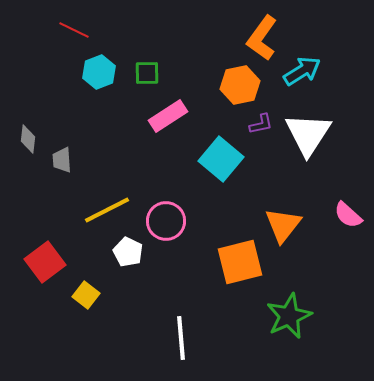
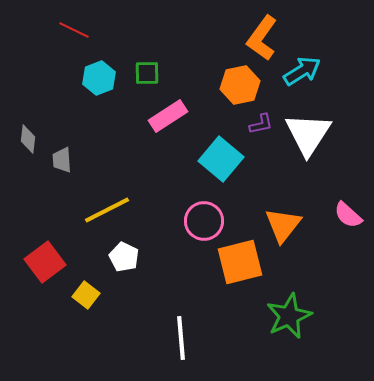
cyan hexagon: moved 6 px down
pink circle: moved 38 px right
white pentagon: moved 4 px left, 5 px down
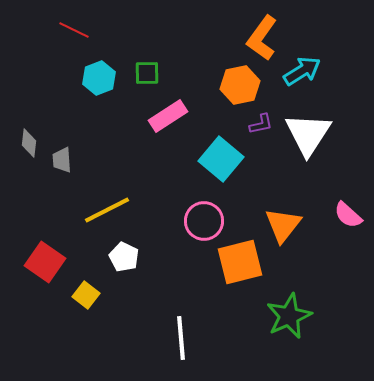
gray diamond: moved 1 px right, 4 px down
red square: rotated 18 degrees counterclockwise
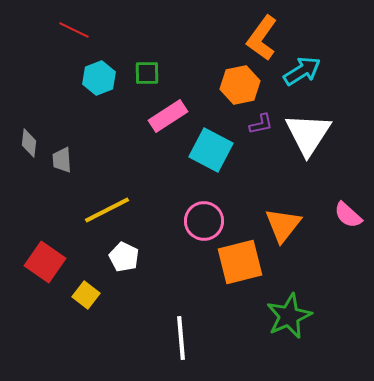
cyan square: moved 10 px left, 9 px up; rotated 12 degrees counterclockwise
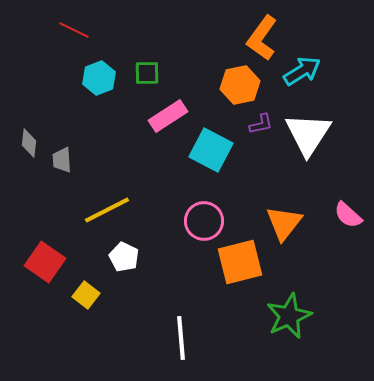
orange triangle: moved 1 px right, 2 px up
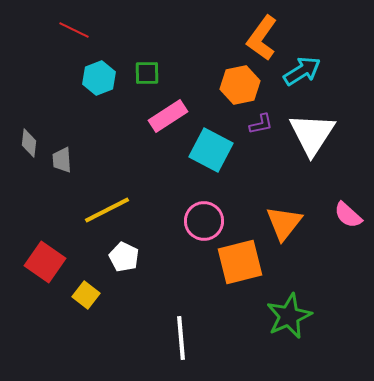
white triangle: moved 4 px right
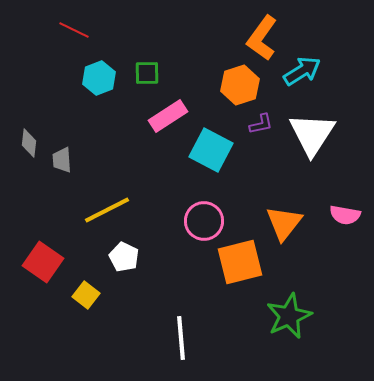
orange hexagon: rotated 6 degrees counterclockwise
pink semicircle: moved 3 px left; rotated 32 degrees counterclockwise
red square: moved 2 px left
